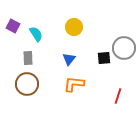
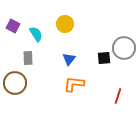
yellow circle: moved 9 px left, 3 px up
brown circle: moved 12 px left, 1 px up
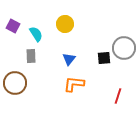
gray rectangle: moved 3 px right, 2 px up
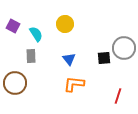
blue triangle: rotated 16 degrees counterclockwise
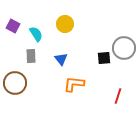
blue triangle: moved 8 px left
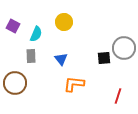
yellow circle: moved 1 px left, 2 px up
cyan semicircle: rotated 56 degrees clockwise
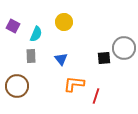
brown circle: moved 2 px right, 3 px down
red line: moved 22 px left
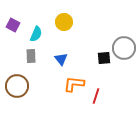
purple square: moved 1 px up
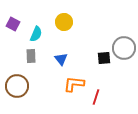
purple square: moved 1 px up
red line: moved 1 px down
